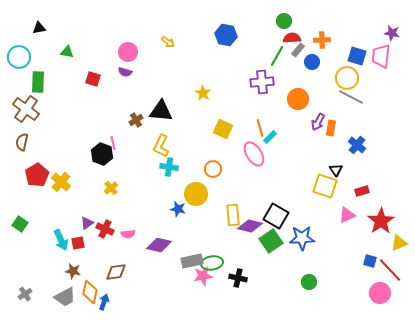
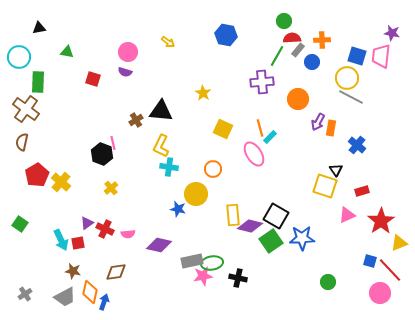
green circle at (309, 282): moved 19 px right
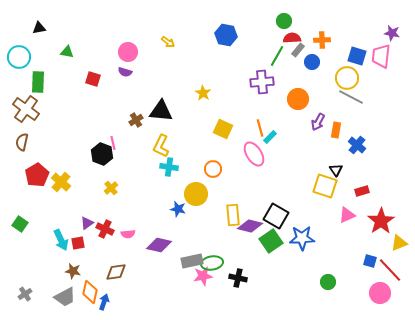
orange rectangle at (331, 128): moved 5 px right, 2 px down
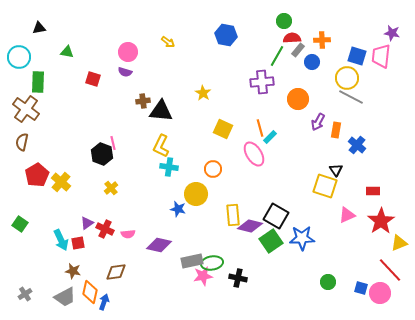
brown cross at (136, 120): moved 7 px right, 19 px up; rotated 24 degrees clockwise
red rectangle at (362, 191): moved 11 px right; rotated 16 degrees clockwise
blue square at (370, 261): moved 9 px left, 27 px down
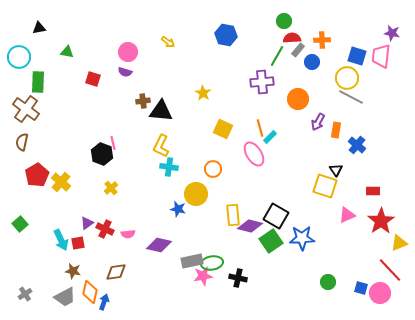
green square at (20, 224): rotated 14 degrees clockwise
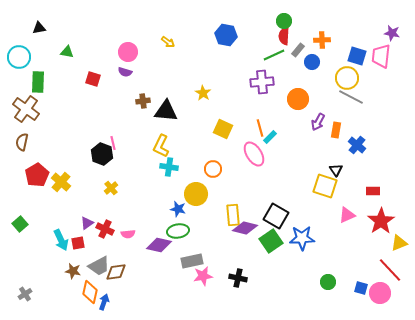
red semicircle at (292, 38): moved 8 px left, 2 px up; rotated 84 degrees counterclockwise
green line at (277, 56): moved 3 px left, 1 px up; rotated 35 degrees clockwise
black triangle at (161, 111): moved 5 px right
purple diamond at (250, 226): moved 5 px left, 2 px down
green ellipse at (212, 263): moved 34 px left, 32 px up
gray trapezoid at (65, 297): moved 34 px right, 31 px up
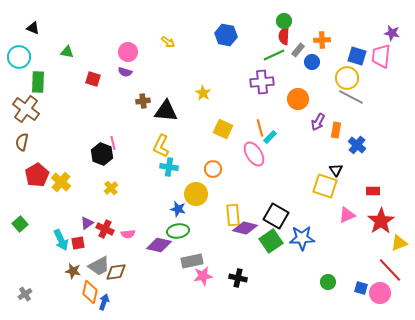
black triangle at (39, 28): moved 6 px left; rotated 32 degrees clockwise
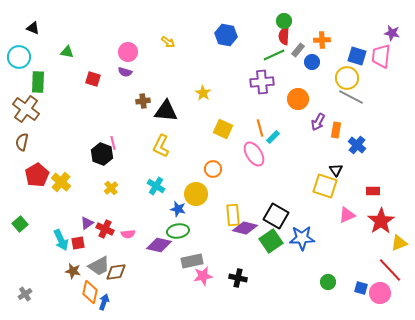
cyan rectangle at (270, 137): moved 3 px right
cyan cross at (169, 167): moved 13 px left, 19 px down; rotated 24 degrees clockwise
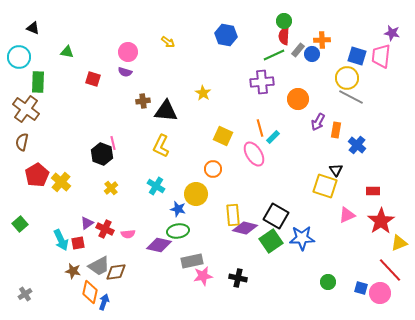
blue circle at (312, 62): moved 8 px up
yellow square at (223, 129): moved 7 px down
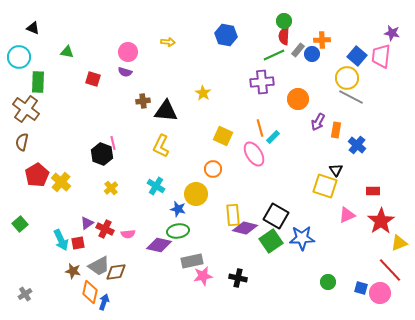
yellow arrow at (168, 42): rotated 32 degrees counterclockwise
blue square at (357, 56): rotated 24 degrees clockwise
